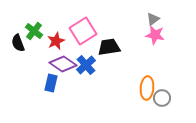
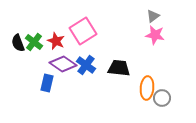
gray triangle: moved 3 px up
green cross: moved 11 px down
red star: rotated 24 degrees counterclockwise
black trapezoid: moved 10 px right, 21 px down; rotated 15 degrees clockwise
blue cross: rotated 12 degrees counterclockwise
blue rectangle: moved 4 px left
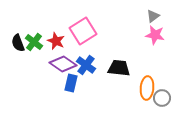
blue rectangle: moved 24 px right
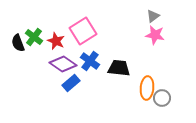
green cross: moved 5 px up
blue cross: moved 4 px right, 4 px up
blue rectangle: rotated 36 degrees clockwise
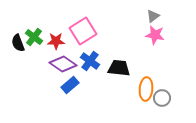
red star: rotated 24 degrees counterclockwise
blue rectangle: moved 1 px left, 2 px down
orange ellipse: moved 1 px left, 1 px down
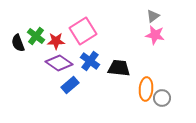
green cross: moved 2 px right, 1 px up
purple diamond: moved 4 px left, 1 px up
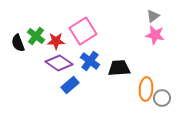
black trapezoid: rotated 10 degrees counterclockwise
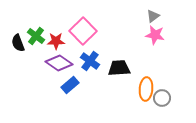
pink square: rotated 12 degrees counterclockwise
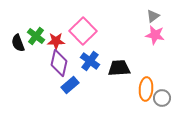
purple diamond: rotated 68 degrees clockwise
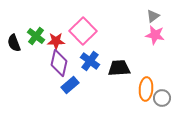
black semicircle: moved 4 px left
